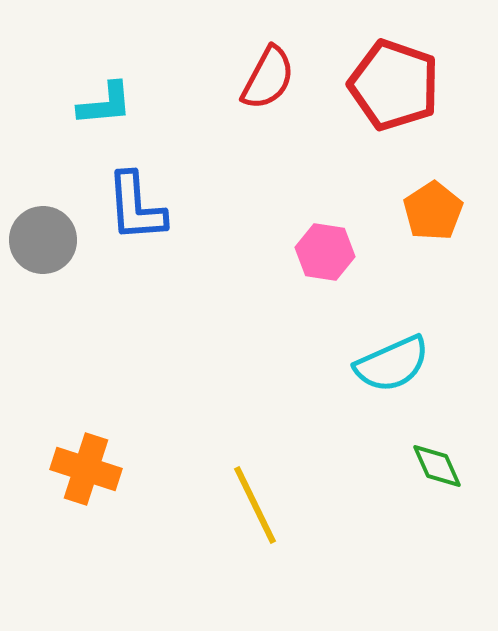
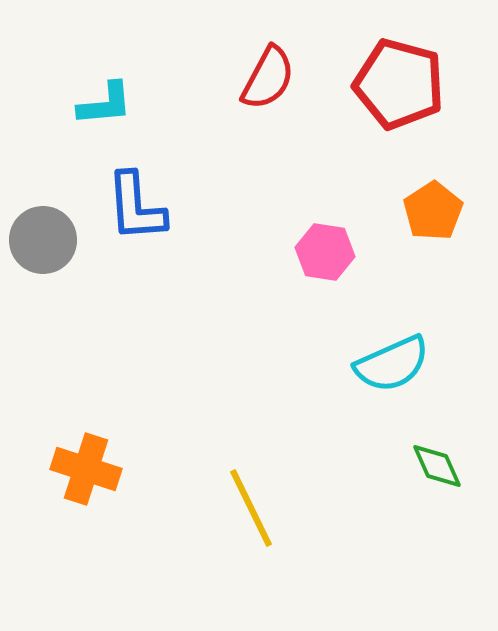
red pentagon: moved 5 px right, 1 px up; rotated 4 degrees counterclockwise
yellow line: moved 4 px left, 3 px down
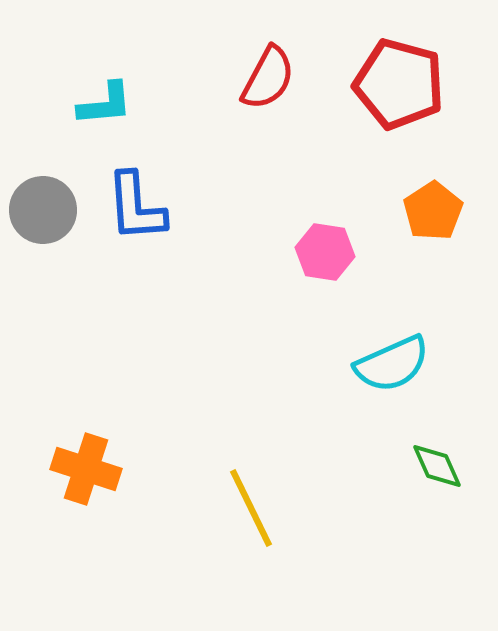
gray circle: moved 30 px up
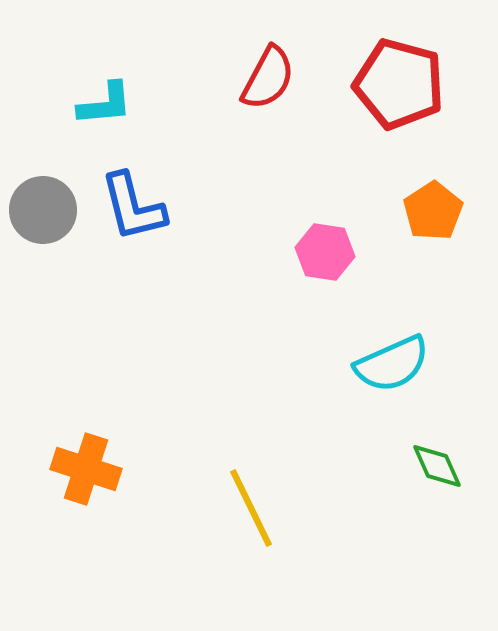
blue L-shape: moved 3 px left; rotated 10 degrees counterclockwise
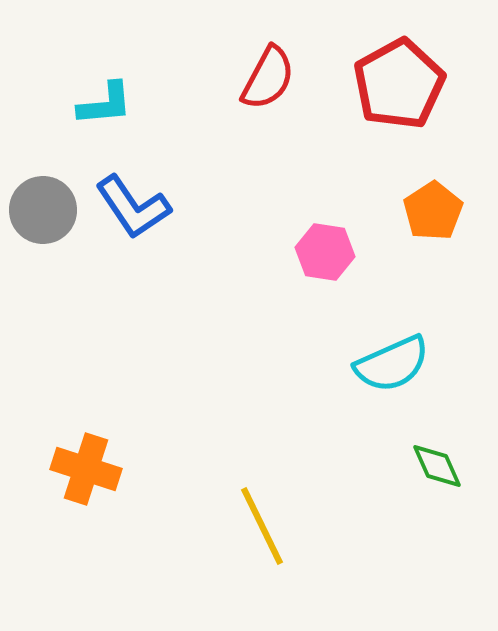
red pentagon: rotated 28 degrees clockwise
blue L-shape: rotated 20 degrees counterclockwise
yellow line: moved 11 px right, 18 px down
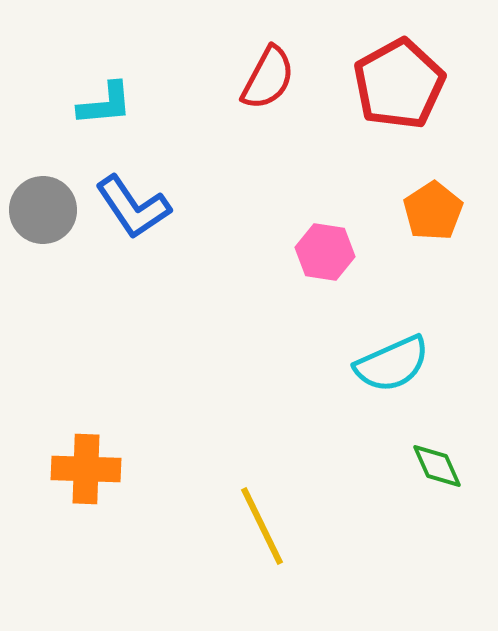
orange cross: rotated 16 degrees counterclockwise
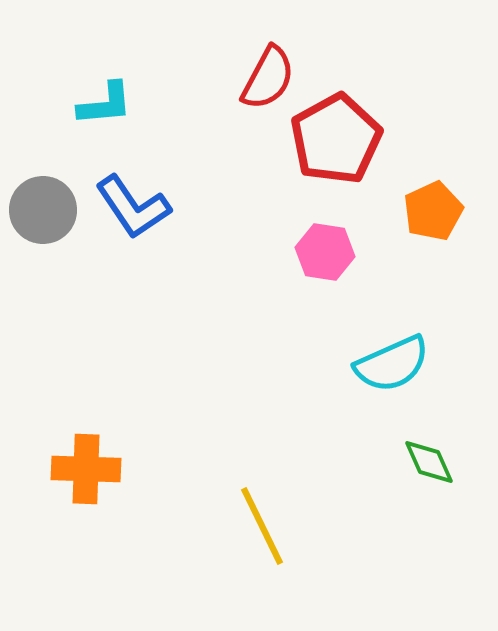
red pentagon: moved 63 px left, 55 px down
orange pentagon: rotated 8 degrees clockwise
green diamond: moved 8 px left, 4 px up
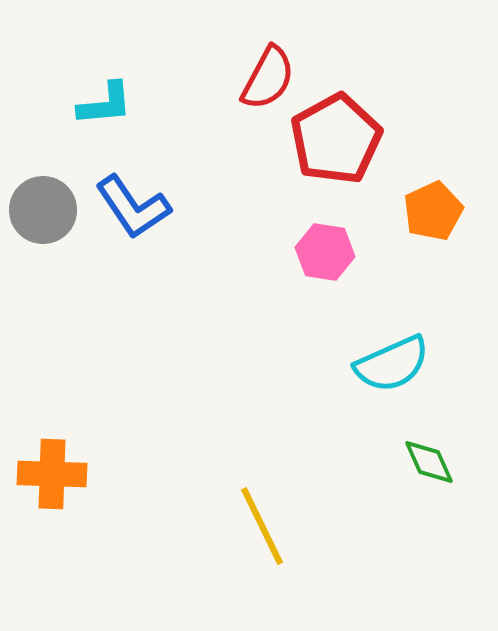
orange cross: moved 34 px left, 5 px down
